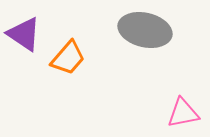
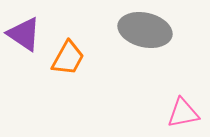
orange trapezoid: rotated 12 degrees counterclockwise
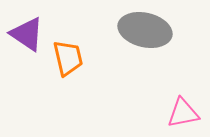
purple triangle: moved 3 px right
orange trapezoid: rotated 42 degrees counterclockwise
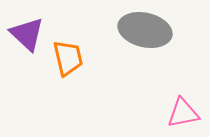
purple triangle: rotated 9 degrees clockwise
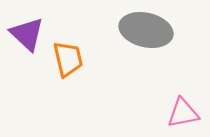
gray ellipse: moved 1 px right
orange trapezoid: moved 1 px down
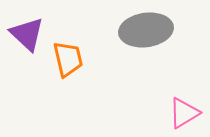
gray ellipse: rotated 21 degrees counterclockwise
pink triangle: moved 1 px right; rotated 20 degrees counterclockwise
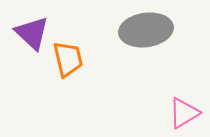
purple triangle: moved 5 px right, 1 px up
